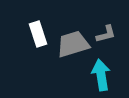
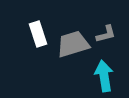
cyan arrow: moved 3 px right, 1 px down
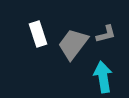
gray trapezoid: rotated 36 degrees counterclockwise
cyan arrow: moved 1 px left, 1 px down
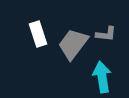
gray L-shape: rotated 20 degrees clockwise
cyan arrow: moved 1 px left
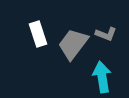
gray L-shape: rotated 15 degrees clockwise
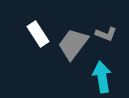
white rectangle: rotated 15 degrees counterclockwise
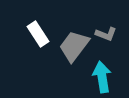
gray trapezoid: moved 1 px right, 2 px down
